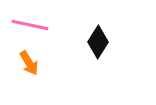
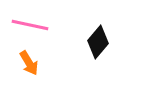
black diamond: rotated 8 degrees clockwise
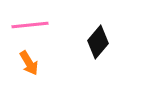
pink line: rotated 18 degrees counterclockwise
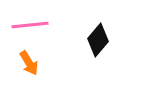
black diamond: moved 2 px up
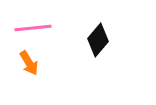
pink line: moved 3 px right, 3 px down
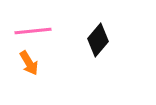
pink line: moved 3 px down
